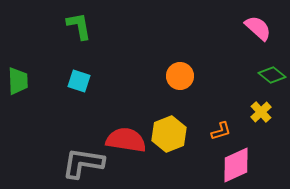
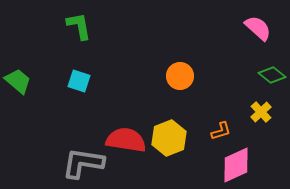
green trapezoid: rotated 48 degrees counterclockwise
yellow hexagon: moved 4 px down
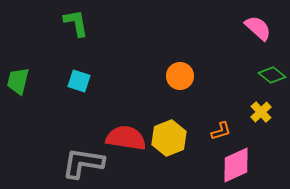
green L-shape: moved 3 px left, 3 px up
green trapezoid: rotated 116 degrees counterclockwise
red semicircle: moved 2 px up
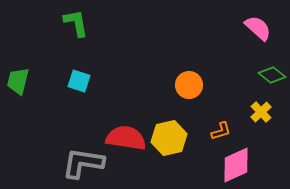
orange circle: moved 9 px right, 9 px down
yellow hexagon: rotated 8 degrees clockwise
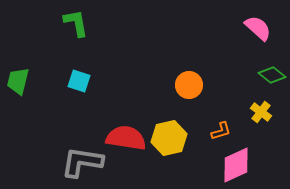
yellow cross: rotated 10 degrees counterclockwise
gray L-shape: moved 1 px left, 1 px up
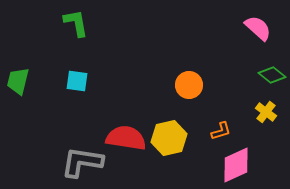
cyan square: moved 2 px left; rotated 10 degrees counterclockwise
yellow cross: moved 5 px right
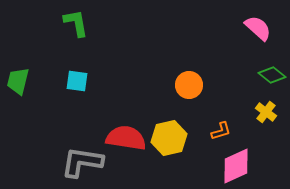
pink diamond: moved 1 px down
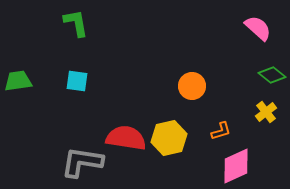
green trapezoid: rotated 68 degrees clockwise
orange circle: moved 3 px right, 1 px down
yellow cross: rotated 15 degrees clockwise
